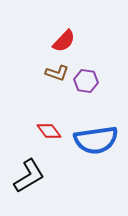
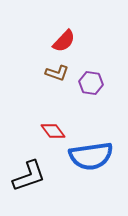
purple hexagon: moved 5 px right, 2 px down
red diamond: moved 4 px right
blue semicircle: moved 5 px left, 16 px down
black L-shape: rotated 12 degrees clockwise
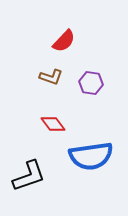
brown L-shape: moved 6 px left, 4 px down
red diamond: moved 7 px up
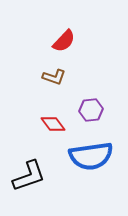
brown L-shape: moved 3 px right
purple hexagon: moved 27 px down; rotated 15 degrees counterclockwise
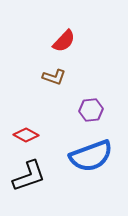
red diamond: moved 27 px left, 11 px down; rotated 25 degrees counterclockwise
blue semicircle: rotated 12 degrees counterclockwise
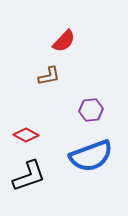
brown L-shape: moved 5 px left, 1 px up; rotated 30 degrees counterclockwise
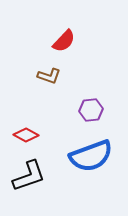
brown L-shape: rotated 30 degrees clockwise
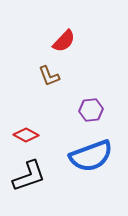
brown L-shape: rotated 50 degrees clockwise
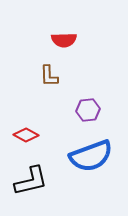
red semicircle: moved 1 px up; rotated 45 degrees clockwise
brown L-shape: rotated 20 degrees clockwise
purple hexagon: moved 3 px left
black L-shape: moved 2 px right, 5 px down; rotated 6 degrees clockwise
